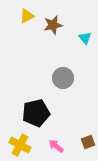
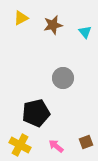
yellow triangle: moved 6 px left, 2 px down
cyan triangle: moved 6 px up
brown square: moved 2 px left
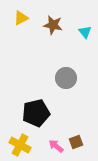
brown star: rotated 24 degrees clockwise
gray circle: moved 3 px right
brown square: moved 10 px left
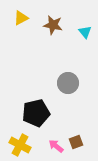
gray circle: moved 2 px right, 5 px down
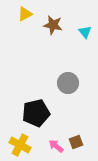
yellow triangle: moved 4 px right, 4 px up
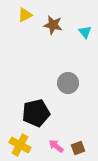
yellow triangle: moved 1 px down
brown square: moved 2 px right, 6 px down
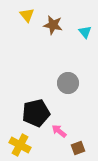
yellow triangle: moved 2 px right; rotated 42 degrees counterclockwise
pink arrow: moved 3 px right, 15 px up
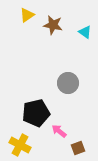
yellow triangle: rotated 35 degrees clockwise
cyan triangle: rotated 16 degrees counterclockwise
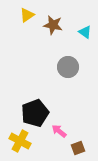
gray circle: moved 16 px up
black pentagon: moved 1 px left; rotated 8 degrees counterclockwise
yellow cross: moved 4 px up
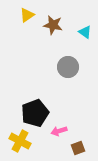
pink arrow: rotated 56 degrees counterclockwise
